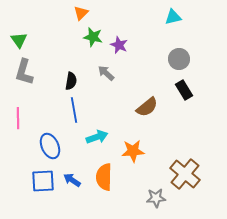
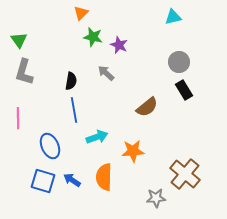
gray circle: moved 3 px down
blue square: rotated 20 degrees clockwise
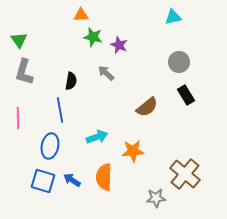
orange triangle: moved 2 px down; rotated 42 degrees clockwise
black rectangle: moved 2 px right, 5 px down
blue line: moved 14 px left
blue ellipse: rotated 35 degrees clockwise
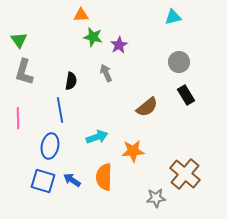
purple star: rotated 18 degrees clockwise
gray arrow: rotated 24 degrees clockwise
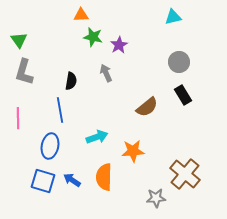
black rectangle: moved 3 px left
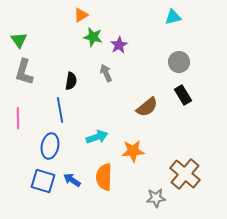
orange triangle: rotated 28 degrees counterclockwise
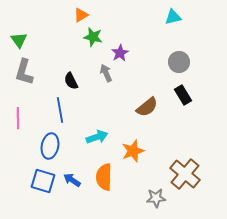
purple star: moved 1 px right, 8 px down
black semicircle: rotated 144 degrees clockwise
orange star: rotated 15 degrees counterclockwise
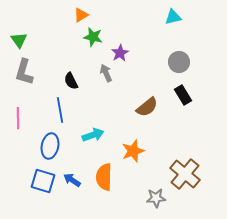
cyan arrow: moved 4 px left, 2 px up
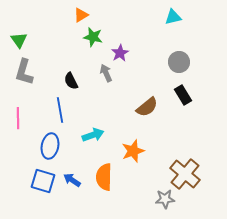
gray star: moved 9 px right, 1 px down
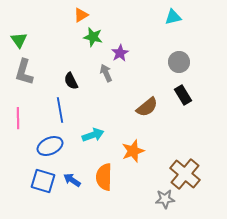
blue ellipse: rotated 55 degrees clockwise
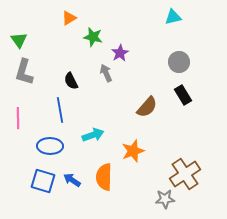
orange triangle: moved 12 px left, 3 px down
brown semicircle: rotated 10 degrees counterclockwise
blue ellipse: rotated 25 degrees clockwise
brown cross: rotated 16 degrees clockwise
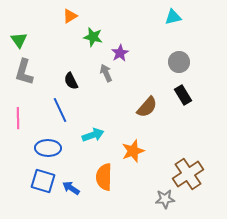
orange triangle: moved 1 px right, 2 px up
blue line: rotated 15 degrees counterclockwise
blue ellipse: moved 2 px left, 2 px down
brown cross: moved 3 px right
blue arrow: moved 1 px left, 8 px down
